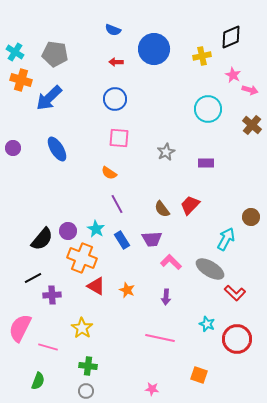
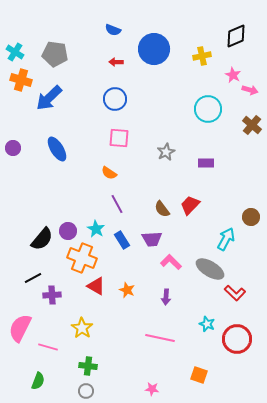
black diamond at (231, 37): moved 5 px right, 1 px up
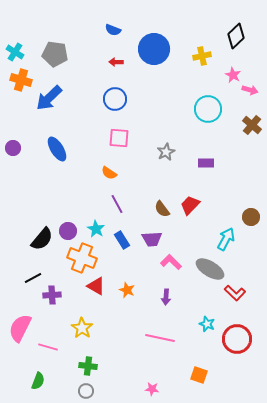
black diamond at (236, 36): rotated 20 degrees counterclockwise
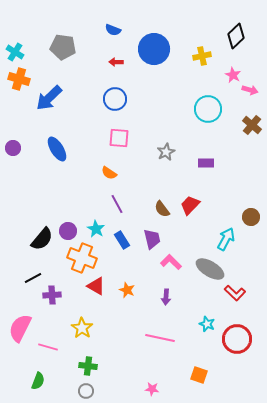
gray pentagon at (55, 54): moved 8 px right, 7 px up
orange cross at (21, 80): moved 2 px left, 1 px up
purple trapezoid at (152, 239): rotated 100 degrees counterclockwise
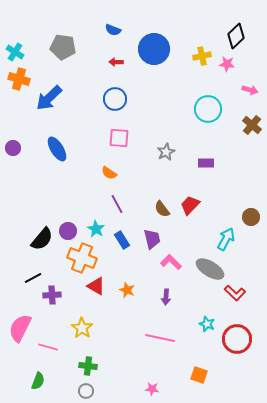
pink star at (233, 75): moved 6 px left, 11 px up; rotated 21 degrees counterclockwise
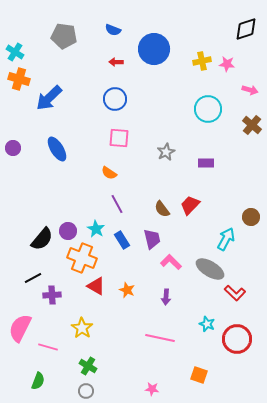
black diamond at (236, 36): moved 10 px right, 7 px up; rotated 25 degrees clockwise
gray pentagon at (63, 47): moved 1 px right, 11 px up
yellow cross at (202, 56): moved 5 px down
green cross at (88, 366): rotated 24 degrees clockwise
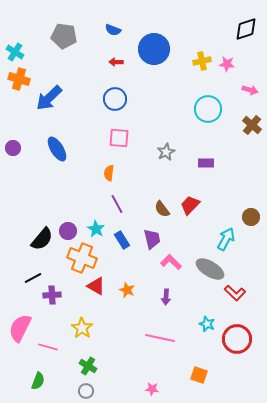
orange semicircle at (109, 173): rotated 63 degrees clockwise
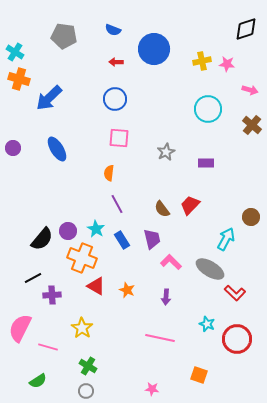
green semicircle at (38, 381): rotated 36 degrees clockwise
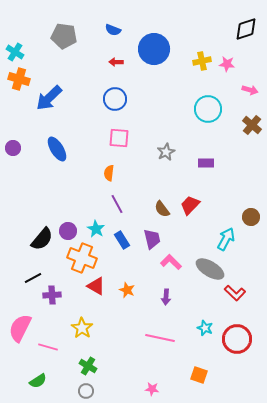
cyan star at (207, 324): moved 2 px left, 4 px down
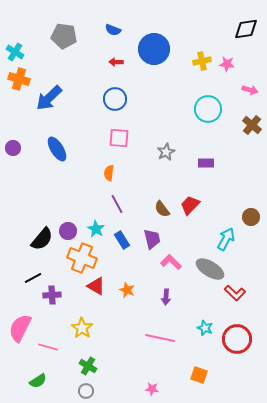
black diamond at (246, 29): rotated 10 degrees clockwise
